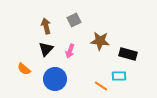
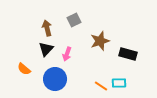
brown arrow: moved 1 px right, 2 px down
brown star: rotated 24 degrees counterclockwise
pink arrow: moved 3 px left, 3 px down
cyan rectangle: moved 7 px down
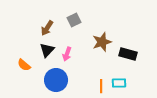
brown arrow: rotated 133 degrees counterclockwise
brown star: moved 2 px right, 1 px down
black triangle: moved 1 px right, 1 px down
orange semicircle: moved 4 px up
blue circle: moved 1 px right, 1 px down
orange line: rotated 56 degrees clockwise
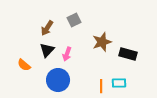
blue circle: moved 2 px right
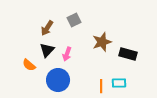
orange semicircle: moved 5 px right
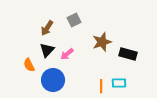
pink arrow: rotated 32 degrees clockwise
orange semicircle: rotated 24 degrees clockwise
blue circle: moved 5 px left
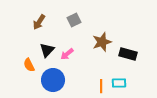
brown arrow: moved 8 px left, 6 px up
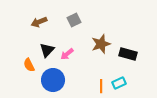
brown arrow: rotated 35 degrees clockwise
brown star: moved 1 px left, 2 px down
cyan rectangle: rotated 24 degrees counterclockwise
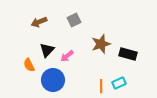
pink arrow: moved 2 px down
